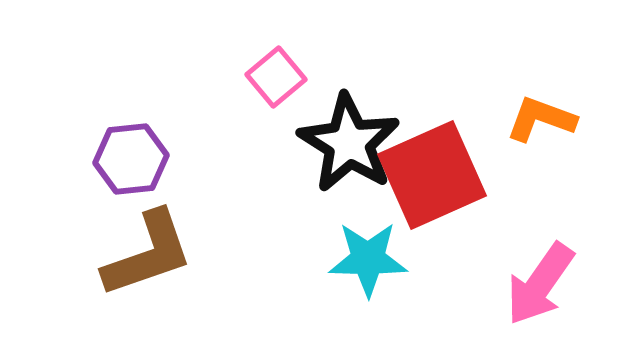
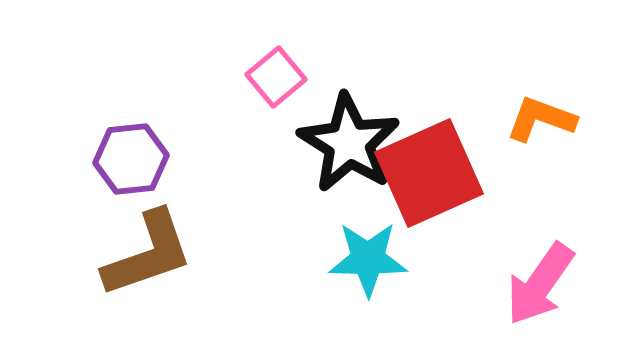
red square: moved 3 px left, 2 px up
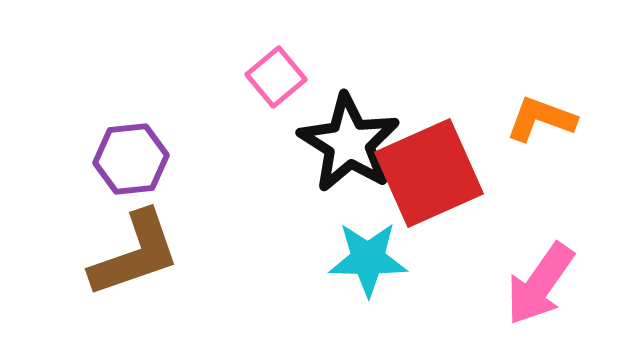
brown L-shape: moved 13 px left
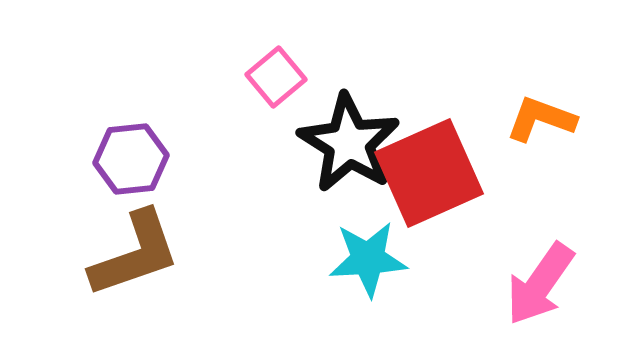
cyan star: rotated 4 degrees counterclockwise
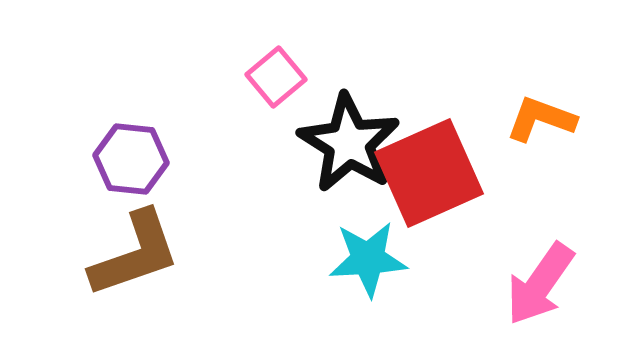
purple hexagon: rotated 12 degrees clockwise
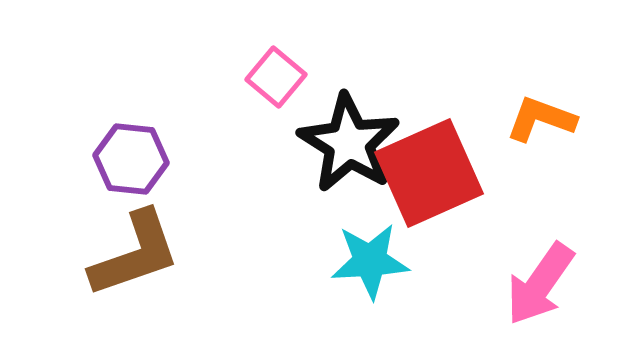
pink square: rotated 10 degrees counterclockwise
cyan star: moved 2 px right, 2 px down
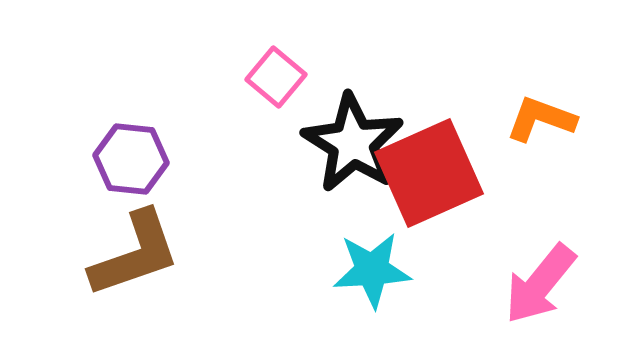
black star: moved 4 px right
cyan star: moved 2 px right, 9 px down
pink arrow: rotated 4 degrees clockwise
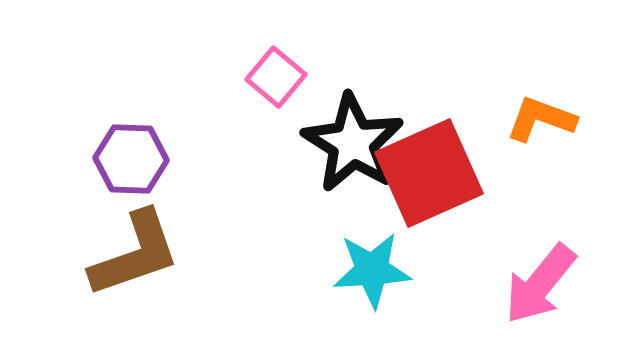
purple hexagon: rotated 4 degrees counterclockwise
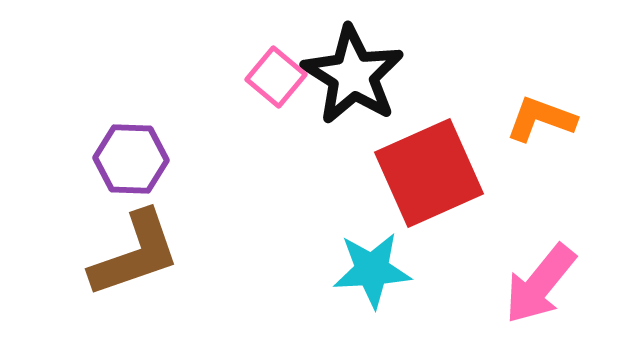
black star: moved 68 px up
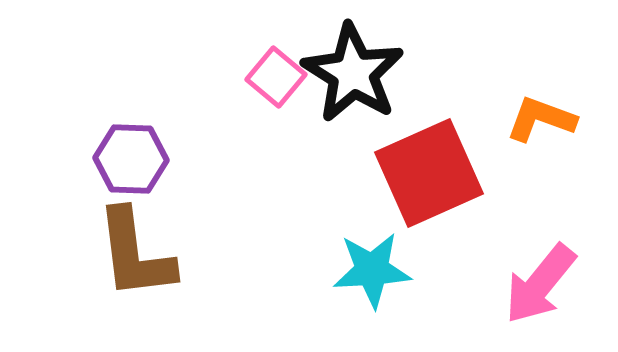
black star: moved 2 px up
brown L-shape: rotated 102 degrees clockwise
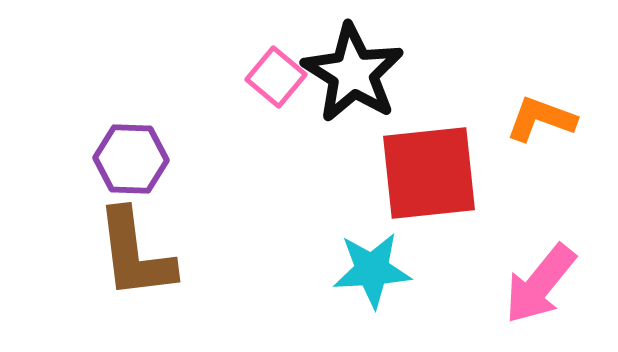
red square: rotated 18 degrees clockwise
